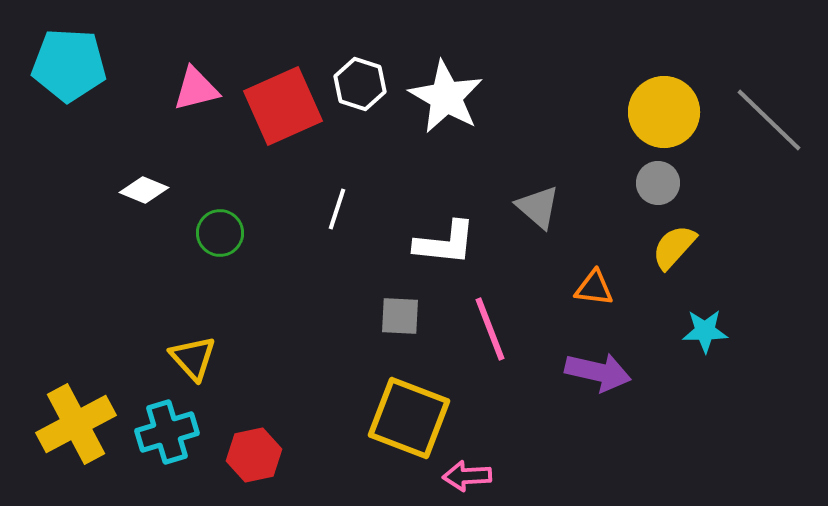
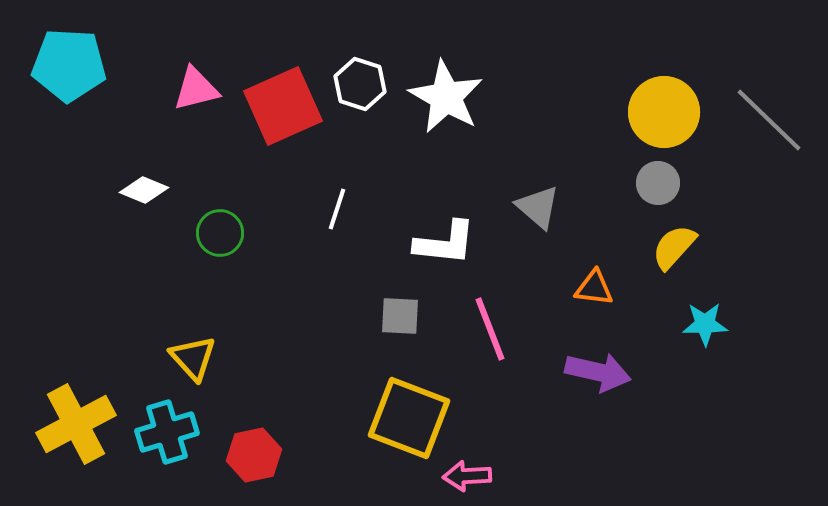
cyan star: moved 7 px up
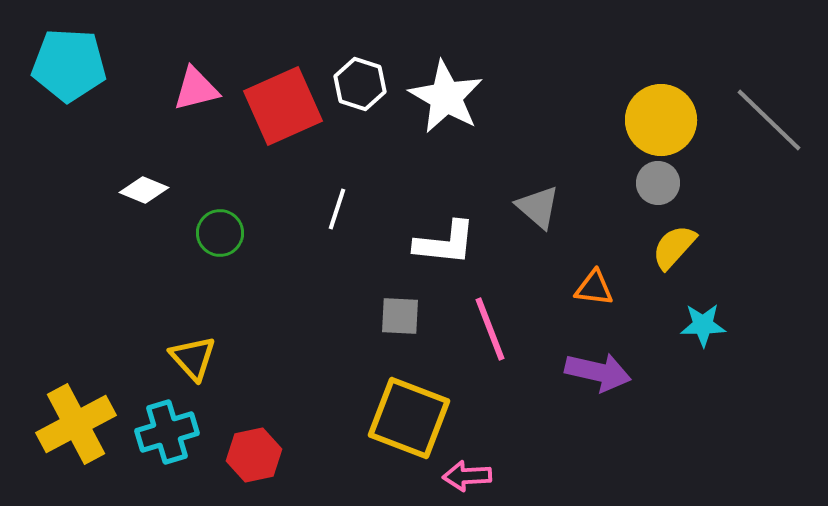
yellow circle: moved 3 px left, 8 px down
cyan star: moved 2 px left, 1 px down
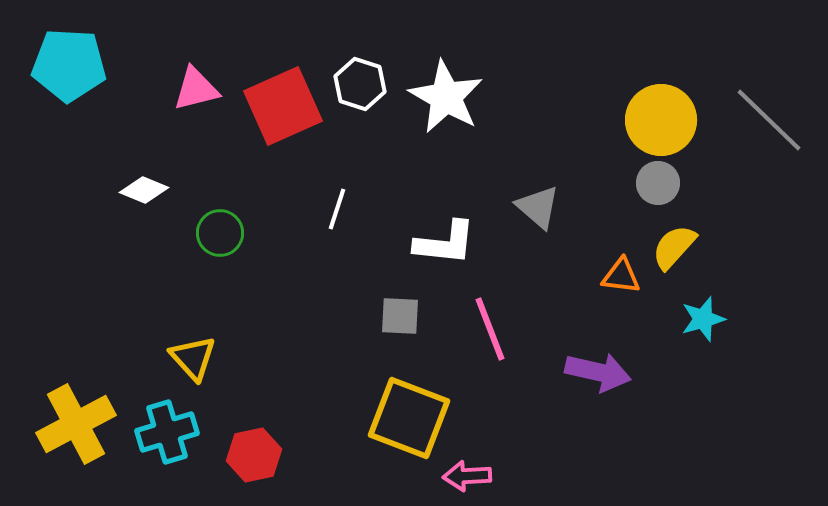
orange triangle: moved 27 px right, 12 px up
cyan star: moved 6 px up; rotated 15 degrees counterclockwise
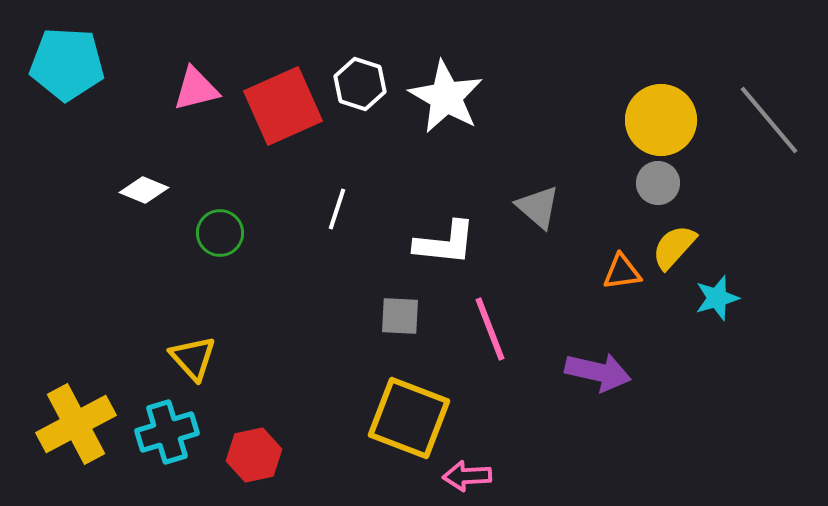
cyan pentagon: moved 2 px left, 1 px up
gray line: rotated 6 degrees clockwise
orange triangle: moved 1 px right, 4 px up; rotated 15 degrees counterclockwise
cyan star: moved 14 px right, 21 px up
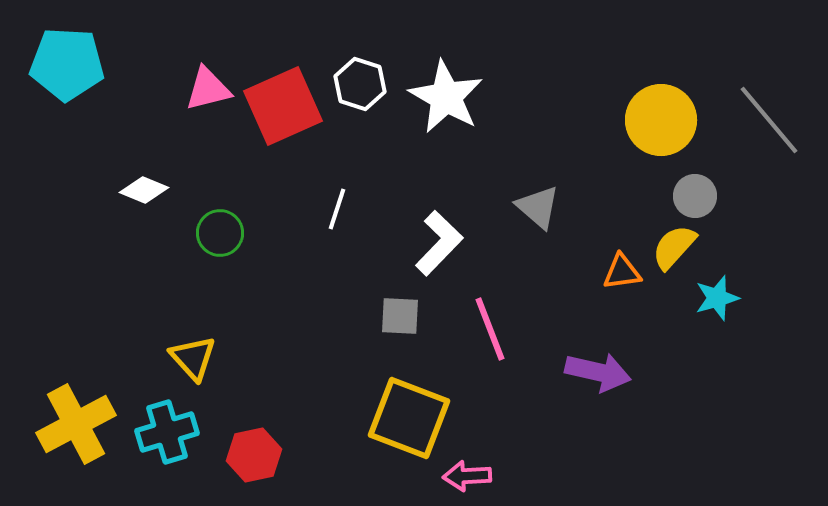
pink triangle: moved 12 px right
gray circle: moved 37 px right, 13 px down
white L-shape: moved 6 px left; rotated 52 degrees counterclockwise
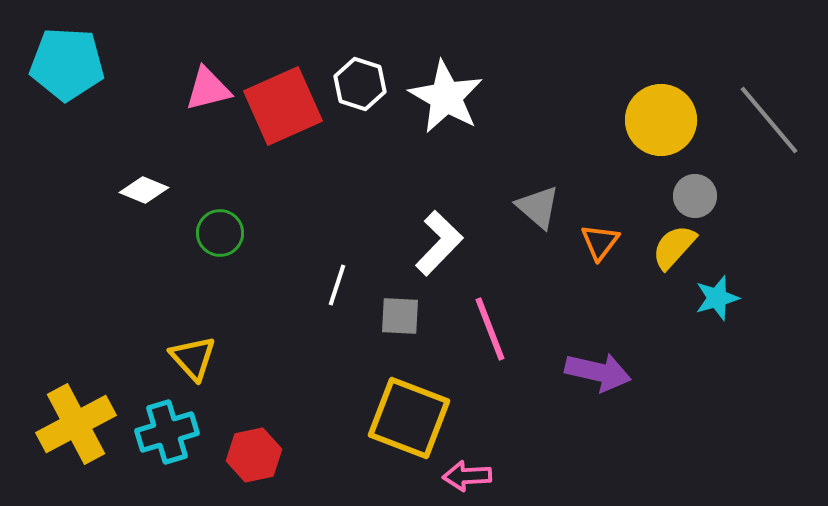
white line: moved 76 px down
orange triangle: moved 22 px left, 30 px up; rotated 45 degrees counterclockwise
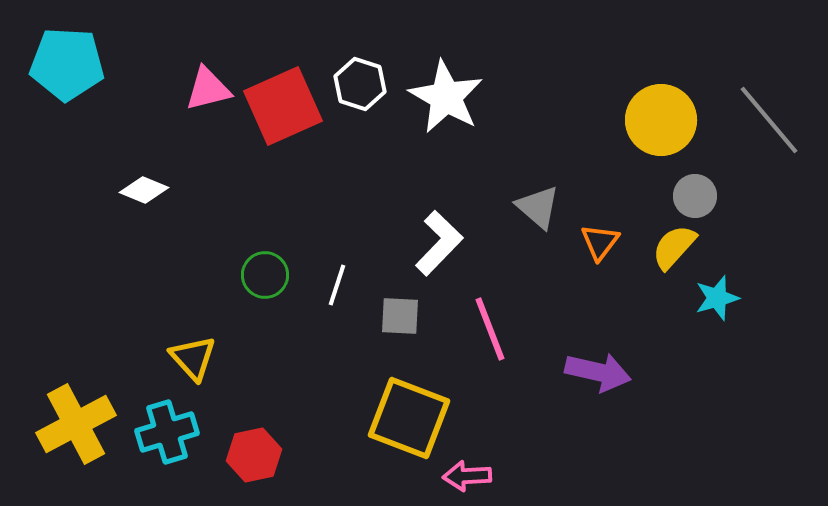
green circle: moved 45 px right, 42 px down
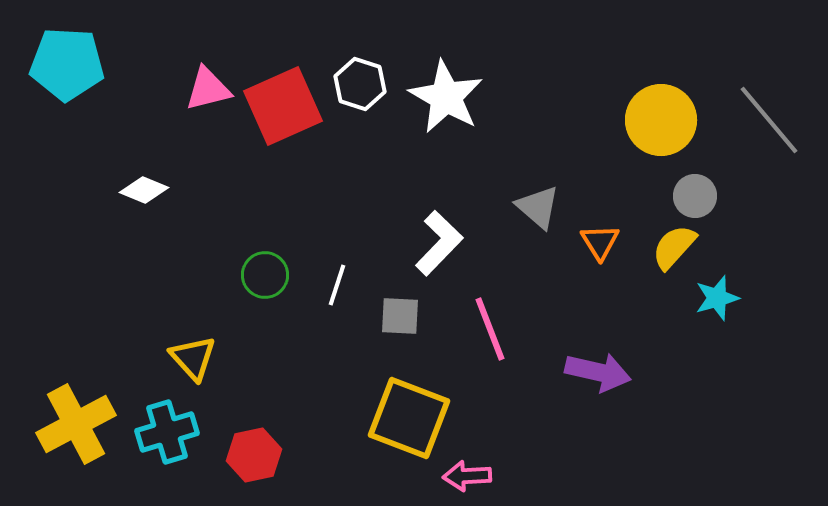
orange triangle: rotated 9 degrees counterclockwise
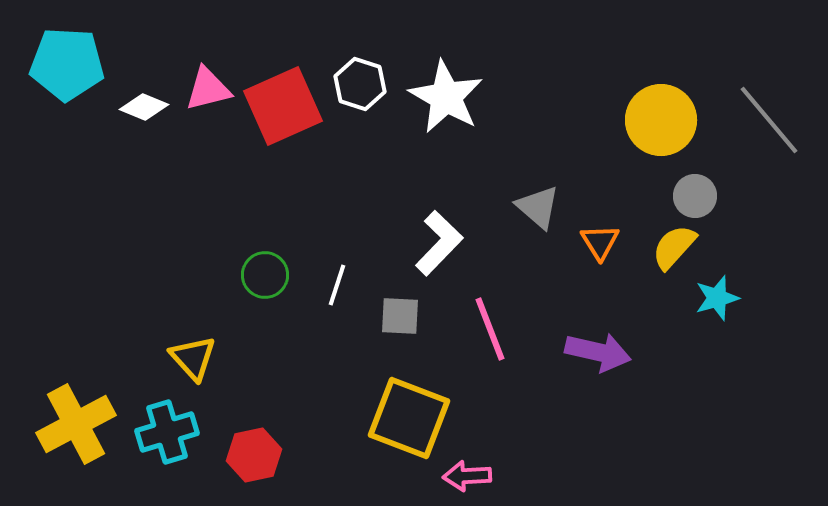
white diamond: moved 83 px up
purple arrow: moved 20 px up
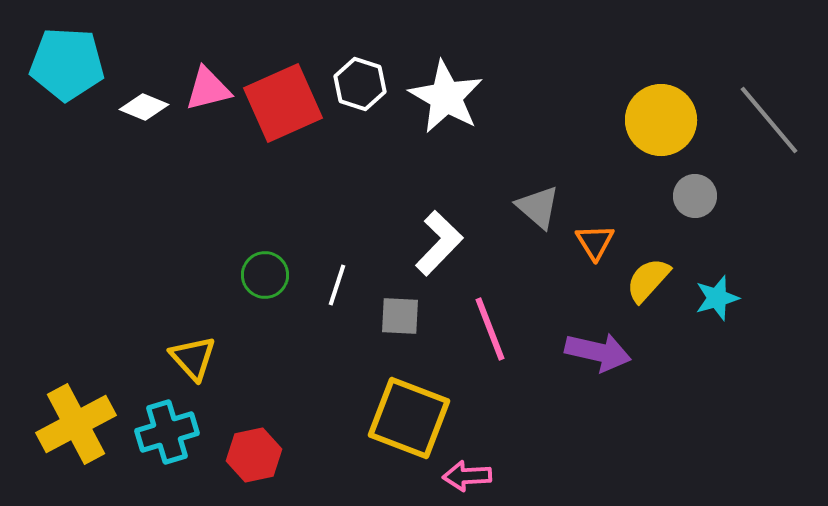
red square: moved 3 px up
orange triangle: moved 5 px left
yellow semicircle: moved 26 px left, 33 px down
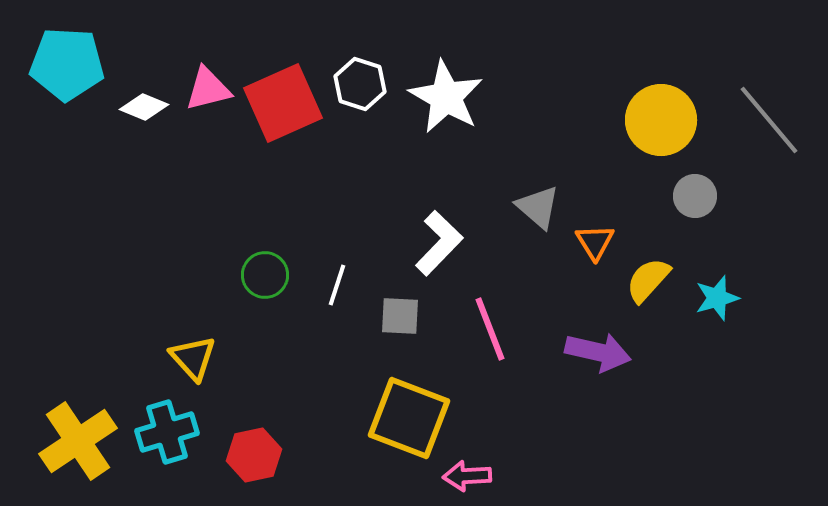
yellow cross: moved 2 px right, 17 px down; rotated 6 degrees counterclockwise
